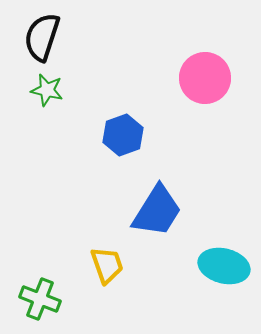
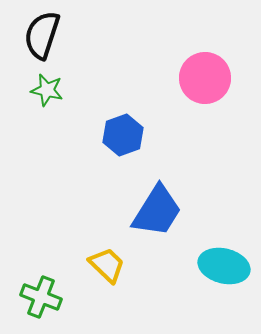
black semicircle: moved 2 px up
yellow trapezoid: rotated 27 degrees counterclockwise
green cross: moved 1 px right, 2 px up
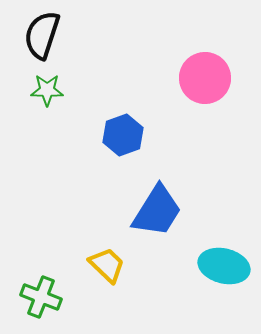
green star: rotated 12 degrees counterclockwise
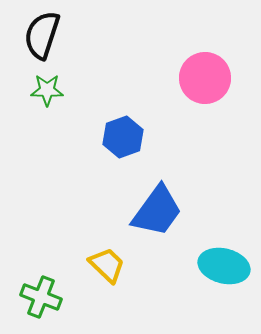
blue hexagon: moved 2 px down
blue trapezoid: rotated 4 degrees clockwise
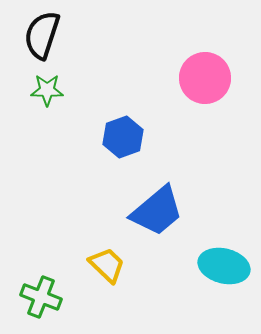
blue trapezoid: rotated 14 degrees clockwise
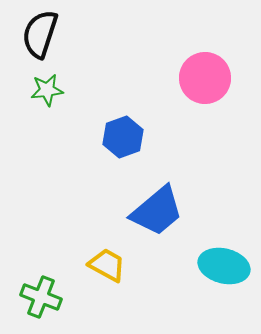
black semicircle: moved 2 px left, 1 px up
green star: rotated 8 degrees counterclockwise
yellow trapezoid: rotated 15 degrees counterclockwise
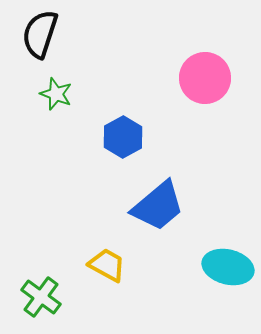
green star: moved 9 px right, 4 px down; rotated 28 degrees clockwise
blue hexagon: rotated 9 degrees counterclockwise
blue trapezoid: moved 1 px right, 5 px up
cyan ellipse: moved 4 px right, 1 px down
green cross: rotated 15 degrees clockwise
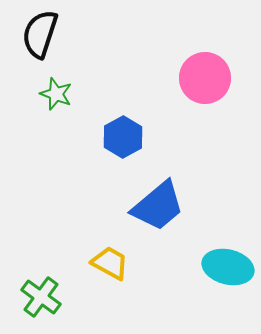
yellow trapezoid: moved 3 px right, 2 px up
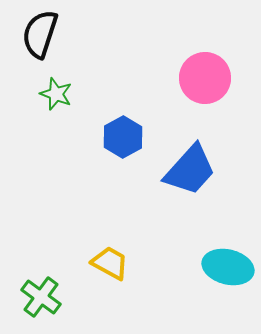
blue trapezoid: moved 32 px right, 36 px up; rotated 8 degrees counterclockwise
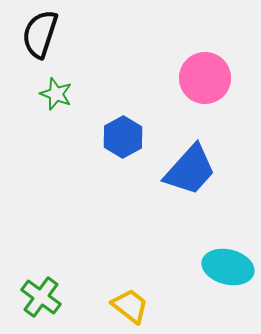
yellow trapezoid: moved 20 px right, 43 px down; rotated 9 degrees clockwise
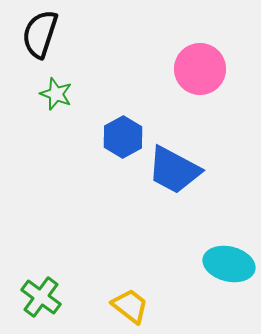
pink circle: moved 5 px left, 9 px up
blue trapezoid: moved 16 px left; rotated 76 degrees clockwise
cyan ellipse: moved 1 px right, 3 px up
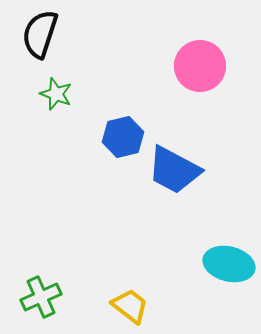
pink circle: moved 3 px up
blue hexagon: rotated 15 degrees clockwise
green cross: rotated 30 degrees clockwise
